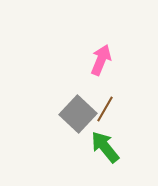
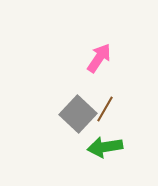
pink arrow: moved 2 px left, 2 px up; rotated 12 degrees clockwise
green arrow: rotated 60 degrees counterclockwise
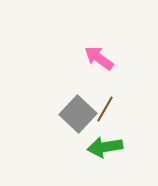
pink arrow: rotated 88 degrees counterclockwise
